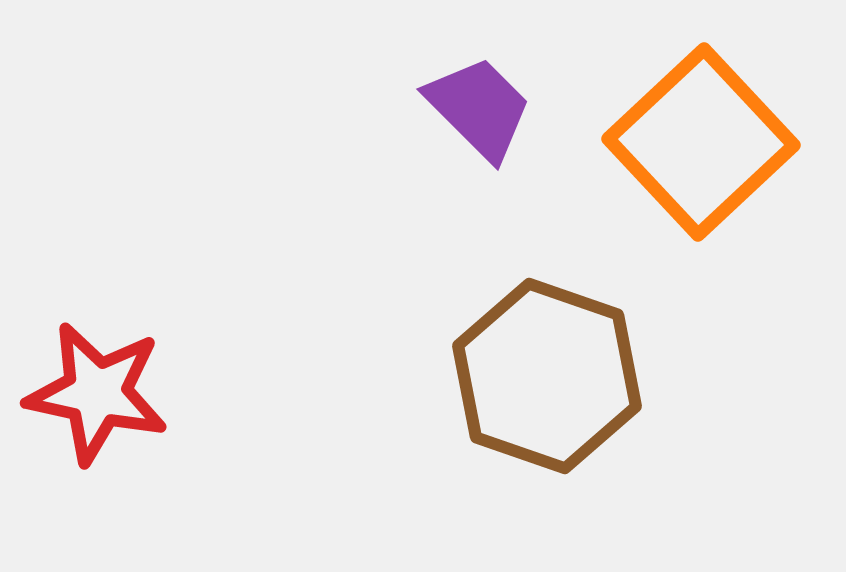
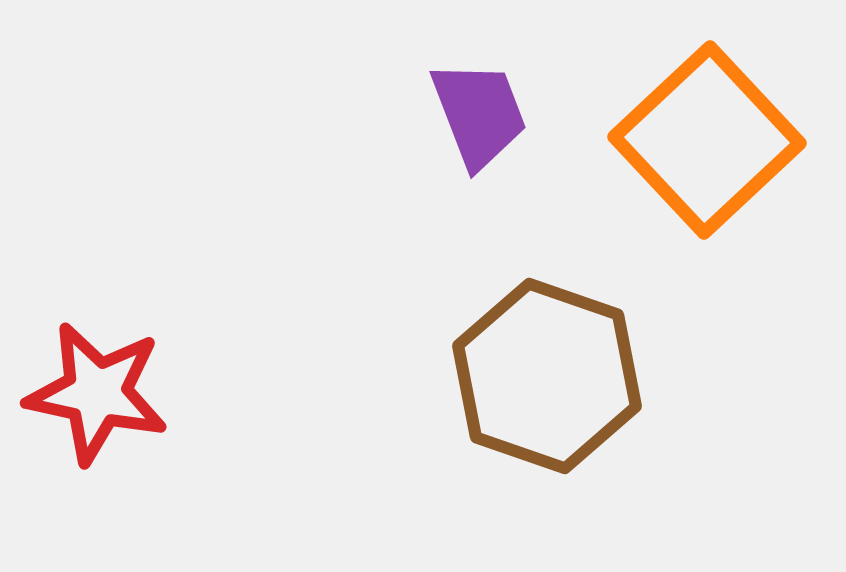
purple trapezoid: moved 6 px down; rotated 24 degrees clockwise
orange square: moved 6 px right, 2 px up
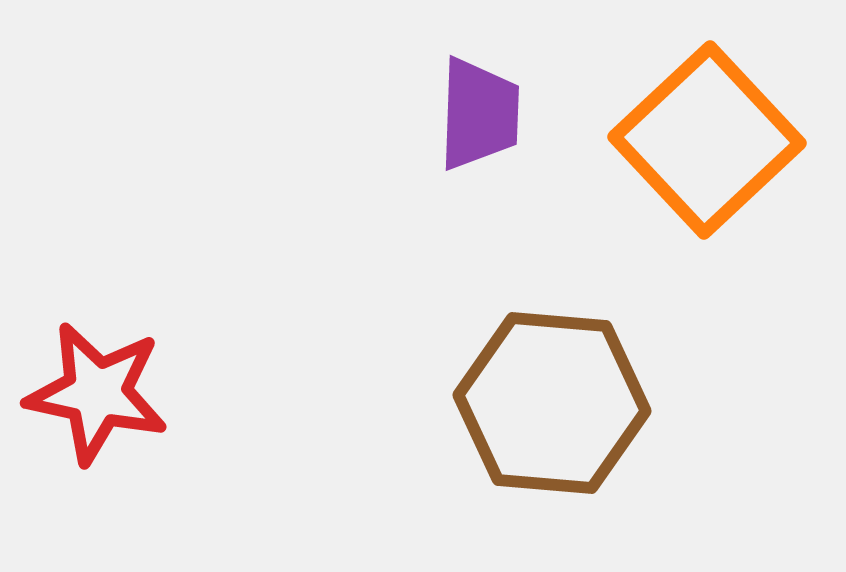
purple trapezoid: rotated 23 degrees clockwise
brown hexagon: moved 5 px right, 27 px down; rotated 14 degrees counterclockwise
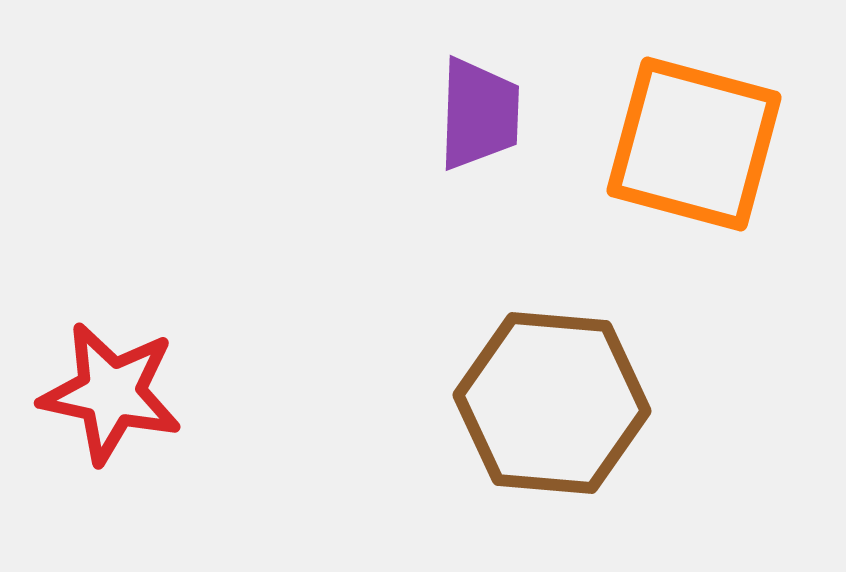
orange square: moved 13 px left, 4 px down; rotated 32 degrees counterclockwise
red star: moved 14 px right
